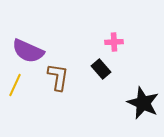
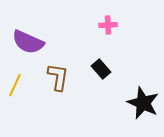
pink cross: moved 6 px left, 17 px up
purple semicircle: moved 9 px up
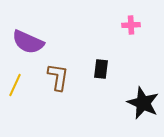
pink cross: moved 23 px right
black rectangle: rotated 48 degrees clockwise
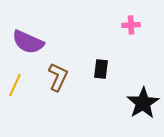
brown L-shape: rotated 16 degrees clockwise
black star: rotated 16 degrees clockwise
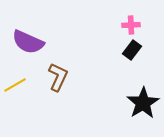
black rectangle: moved 31 px right, 19 px up; rotated 30 degrees clockwise
yellow line: rotated 35 degrees clockwise
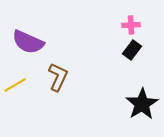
black star: moved 1 px left, 1 px down
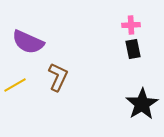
black rectangle: moved 1 px right, 1 px up; rotated 48 degrees counterclockwise
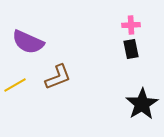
black rectangle: moved 2 px left
brown L-shape: rotated 44 degrees clockwise
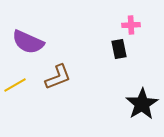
black rectangle: moved 12 px left
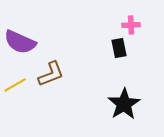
purple semicircle: moved 8 px left
black rectangle: moved 1 px up
brown L-shape: moved 7 px left, 3 px up
black star: moved 18 px left
